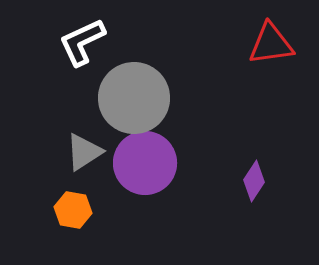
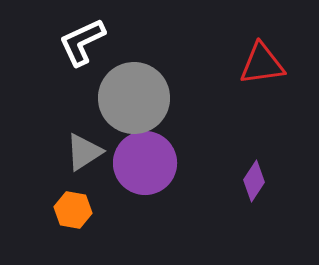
red triangle: moved 9 px left, 20 px down
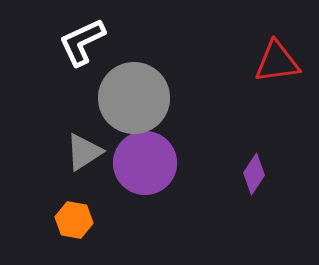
red triangle: moved 15 px right, 2 px up
purple diamond: moved 7 px up
orange hexagon: moved 1 px right, 10 px down
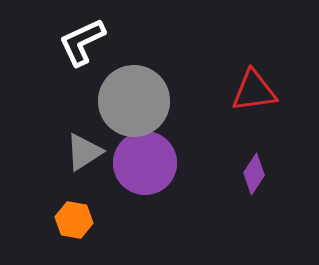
red triangle: moved 23 px left, 29 px down
gray circle: moved 3 px down
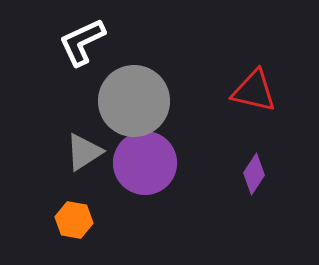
red triangle: rotated 21 degrees clockwise
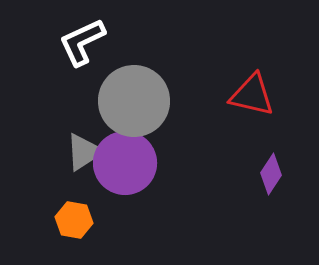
red triangle: moved 2 px left, 4 px down
purple circle: moved 20 px left
purple diamond: moved 17 px right
